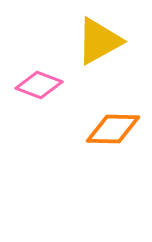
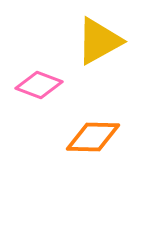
orange diamond: moved 20 px left, 8 px down
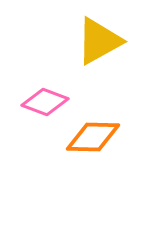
pink diamond: moved 6 px right, 17 px down
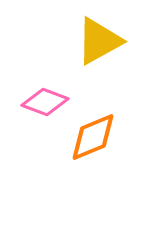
orange diamond: rotated 24 degrees counterclockwise
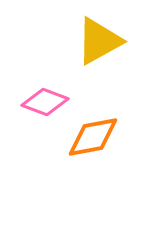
orange diamond: rotated 12 degrees clockwise
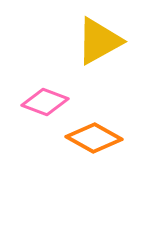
orange diamond: moved 1 px right, 1 px down; rotated 40 degrees clockwise
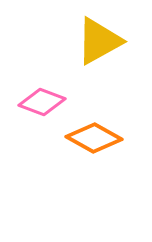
pink diamond: moved 3 px left
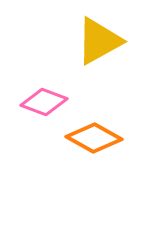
pink diamond: moved 2 px right
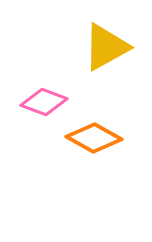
yellow triangle: moved 7 px right, 6 px down
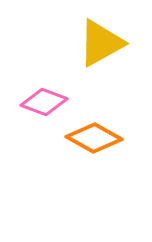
yellow triangle: moved 5 px left, 4 px up
